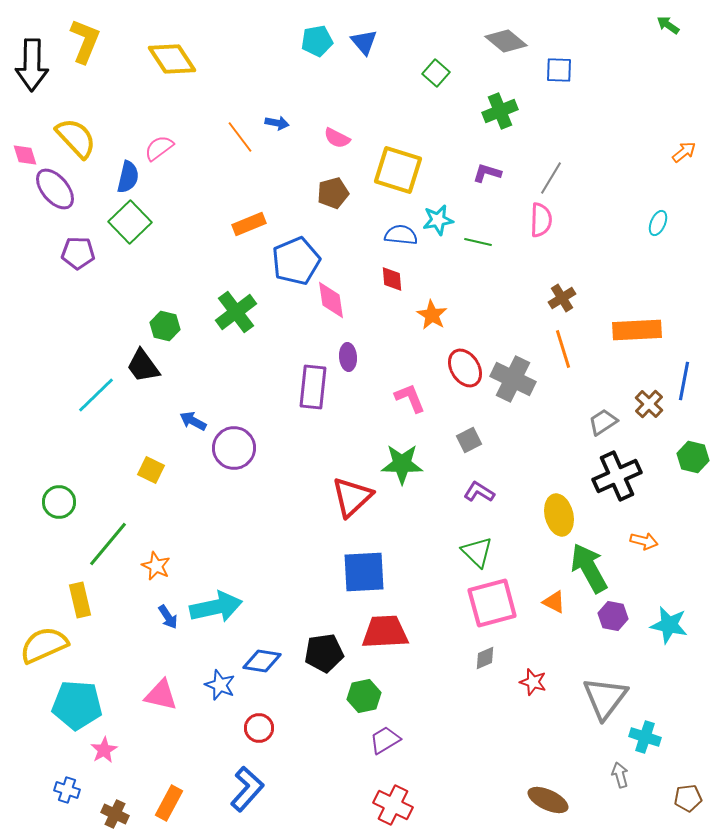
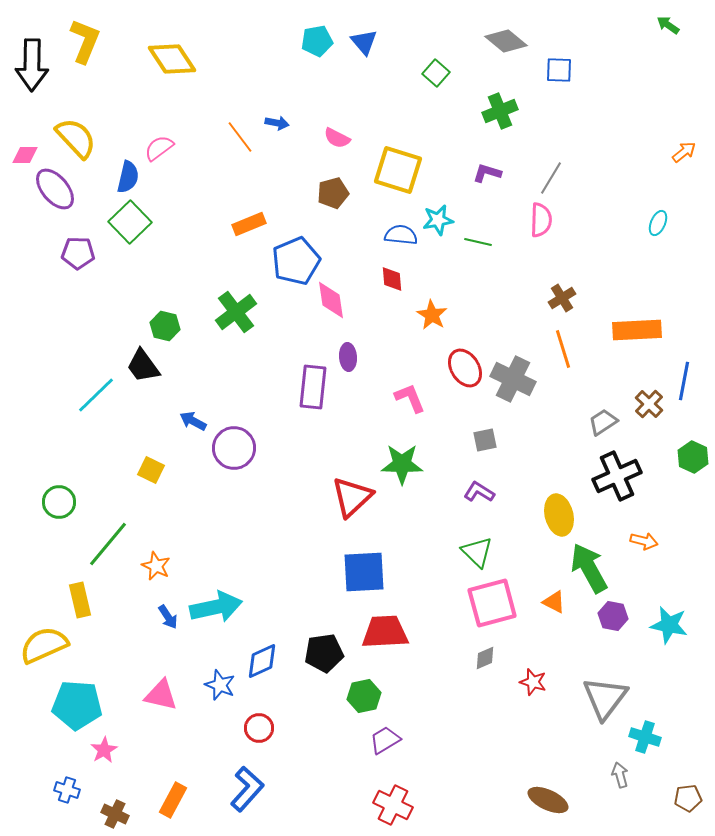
pink diamond at (25, 155): rotated 72 degrees counterclockwise
gray square at (469, 440): moved 16 px right; rotated 15 degrees clockwise
green hexagon at (693, 457): rotated 12 degrees clockwise
blue diamond at (262, 661): rotated 33 degrees counterclockwise
orange rectangle at (169, 803): moved 4 px right, 3 px up
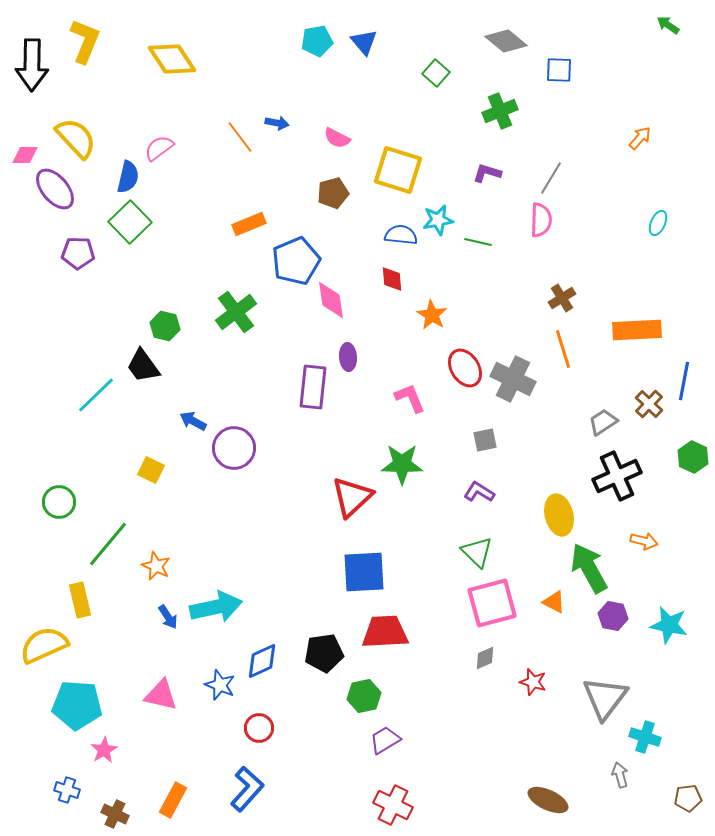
orange arrow at (684, 152): moved 44 px left, 14 px up; rotated 10 degrees counterclockwise
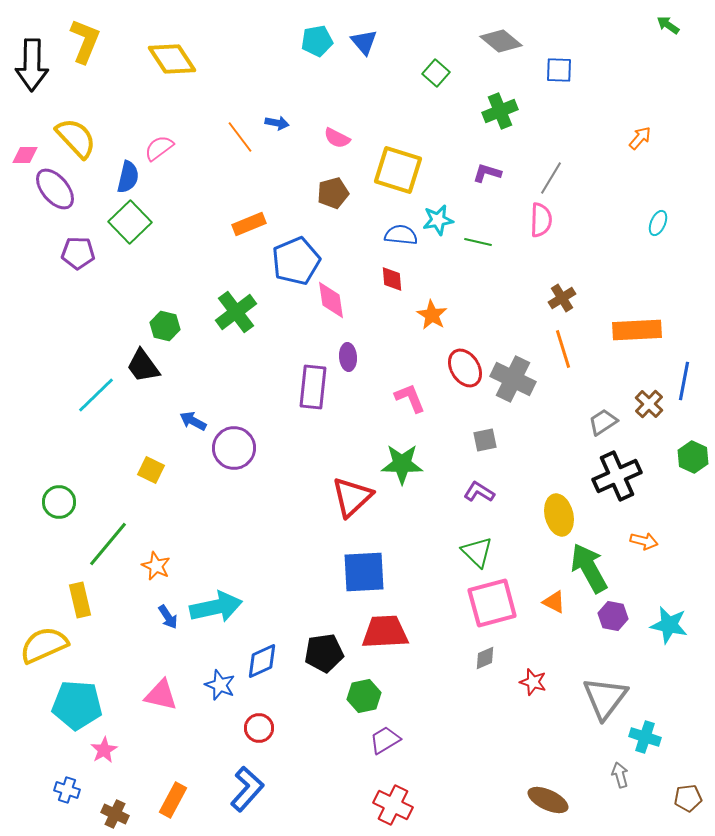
gray diamond at (506, 41): moved 5 px left
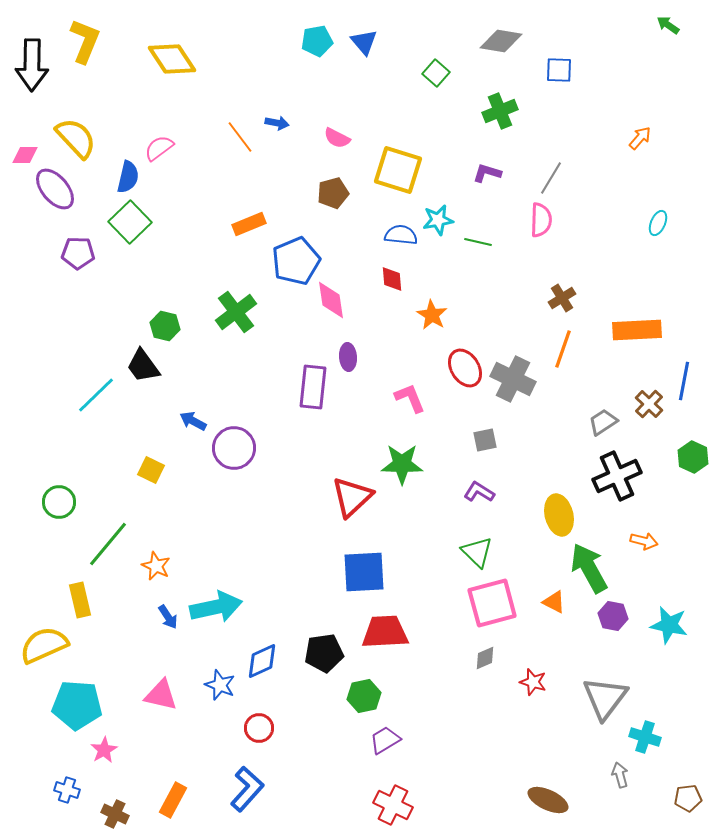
gray diamond at (501, 41): rotated 30 degrees counterclockwise
orange line at (563, 349): rotated 36 degrees clockwise
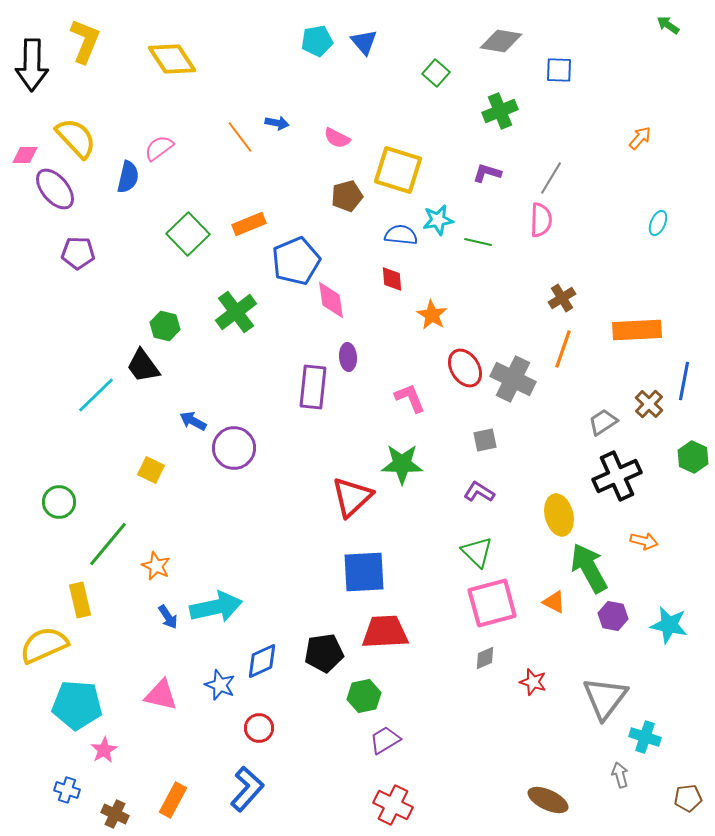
brown pentagon at (333, 193): moved 14 px right, 3 px down
green square at (130, 222): moved 58 px right, 12 px down
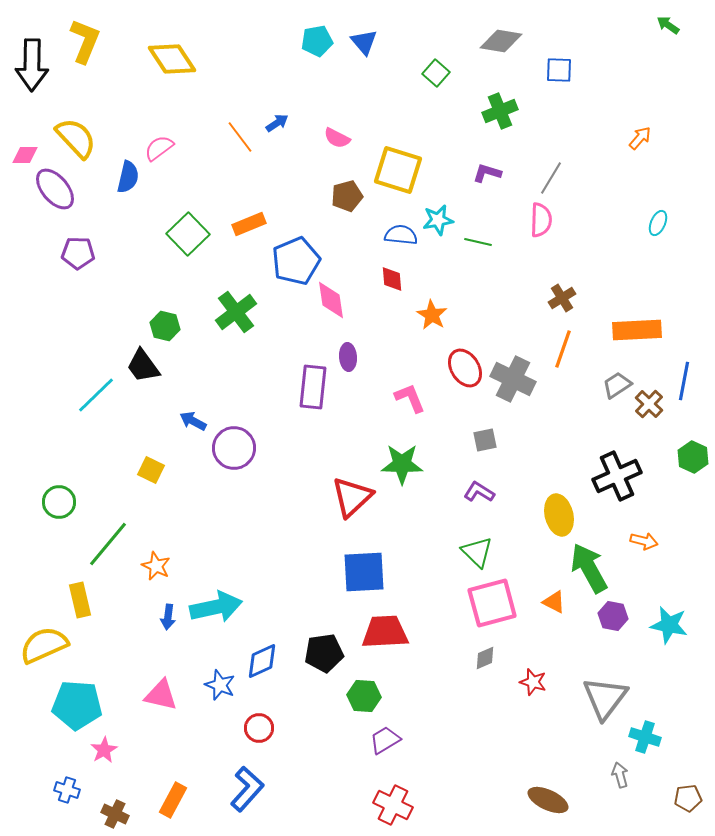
blue arrow at (277, 123): rotated 45 degrees counterclockwise
gray trapezoid at (603, 422): moved 14 px right, 37 px up
blue arrow at (168, 617): rotated 40 degrees clockwise
green hexagon at (364, 696): rotated 16 degrees clockwise
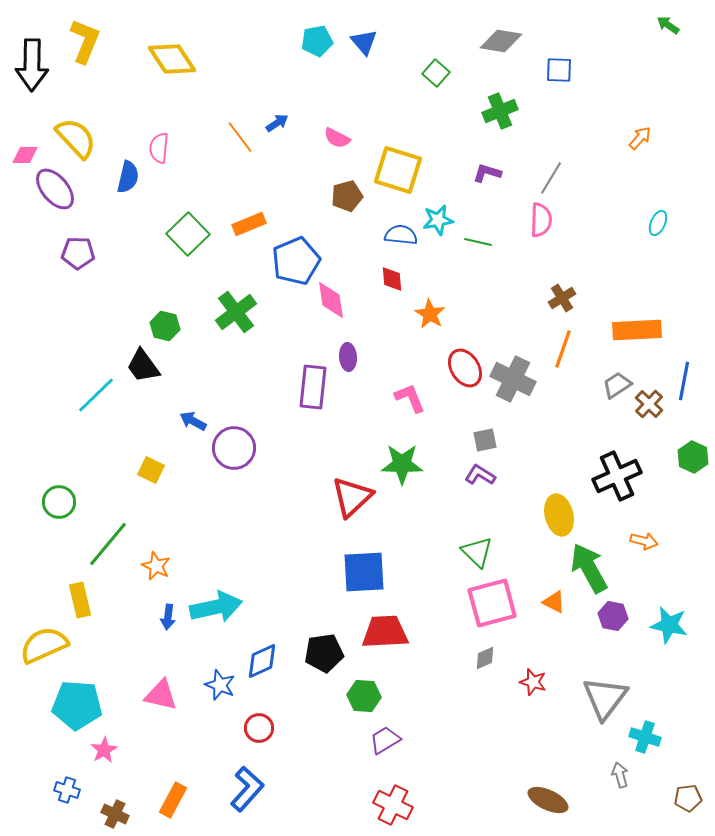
pink semicircle at (159, 148): rotated 48 degrees counterclockwise
orange star at (432, 315): moved 2 px left, 1 px up
purple L-shape at (479, 492): moved 1 px right, 17 px up
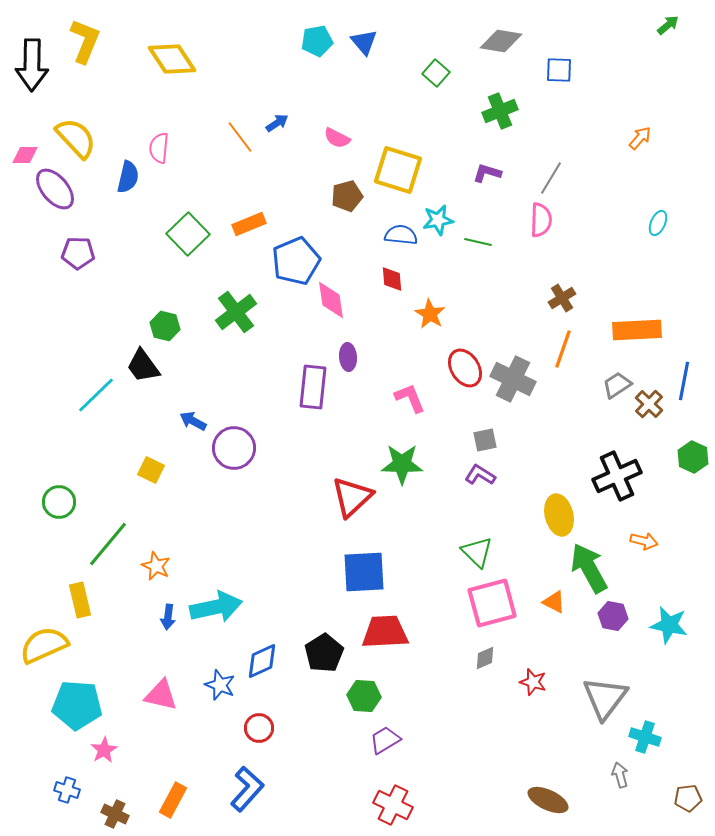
green arrow at (668, 25): rotated 105 degrees clockwise
black pentagon at (324, 653): rotated 24 degrees counterclockwise
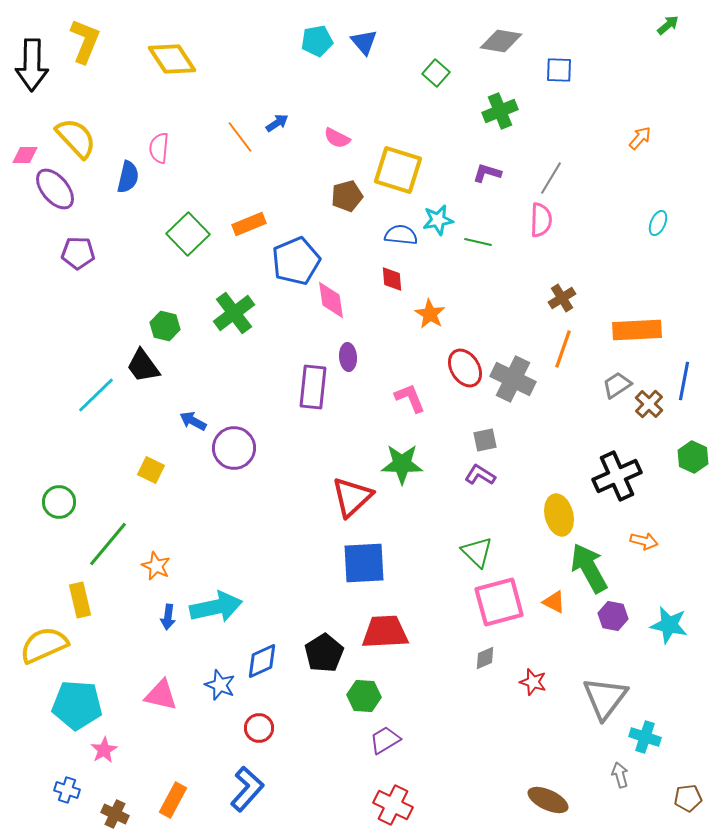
green cross at (236, 312): moved 2 px left, 1 px down
blue square at (364, 572): moved 9 px up
pink square at (492, 603): moved 7 px right, 1 px up
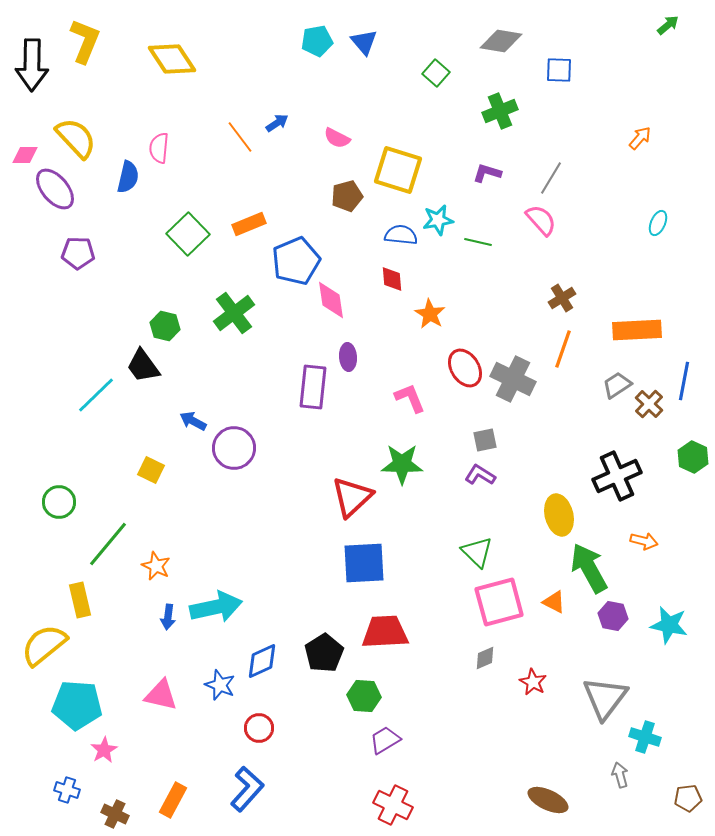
pink semicircle at (541, 220): rotated 44 degrees counterclockwise
yellow semicircle at (44, 645): rotated 15 degrees counterclockwise
red star at (533, 682): rotated 12 degrees clockwise
